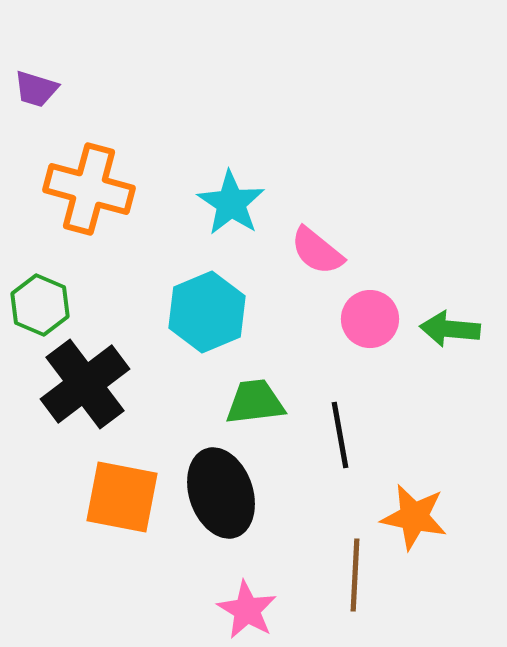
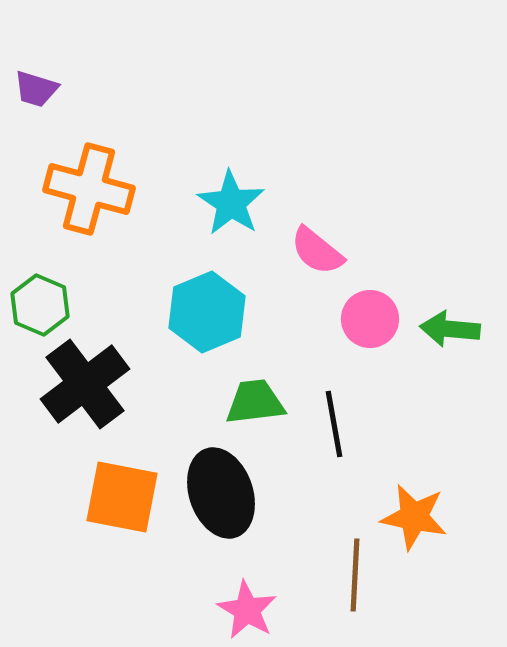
black line: moved 6 px left, 11 px up
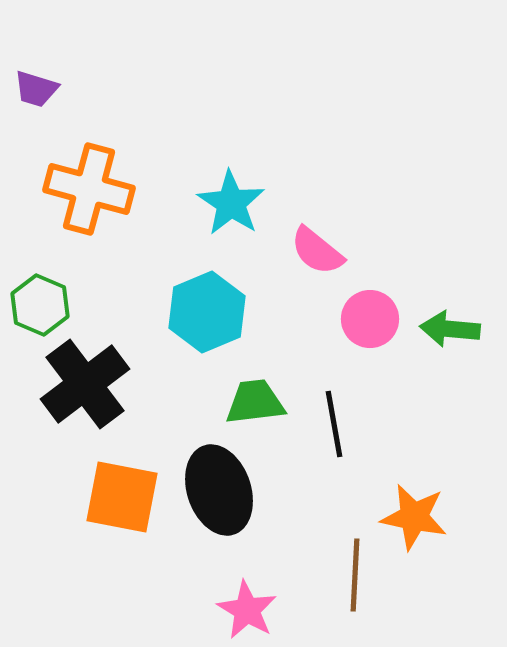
black ellipse: moved 2 px left, 3 px up
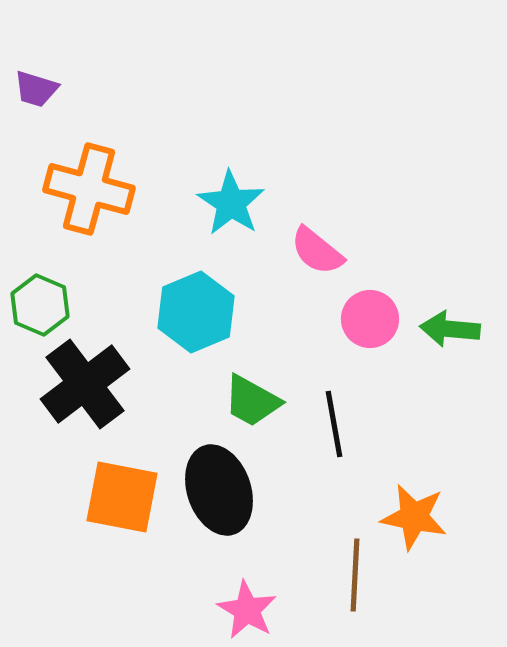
cyan hexagon: moved 11 px left
green trapezoid: moved 3 px left, 1 px up; rotated 144 degrees counterclockwise
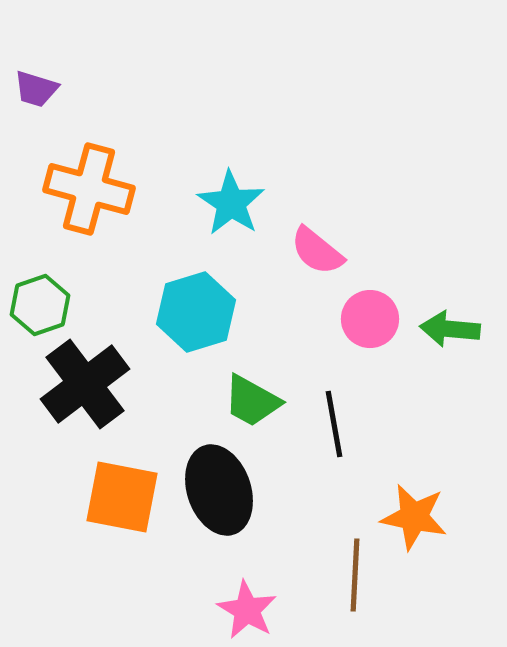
green hexagon: rotated 18 degrees clockwise
cyan hexagon: rotated 6 degrees clockwise
